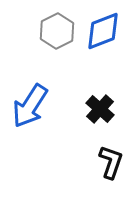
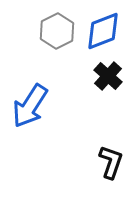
black cross: moved 8 px right, 33 px up
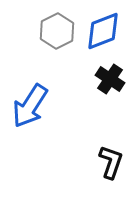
black cross: moved 2 px right, 3 px down; rotated 8 degrees counterclockwise
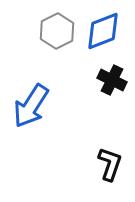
black cross: moved 2 px right, 1 px down; rotated 8 degrees counterclockwise
blue arrow: moved 1 px right
black L-shape: moved 1 px left, 2 px down
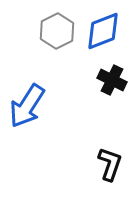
blue arrow: moved 4 px left
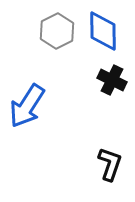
blue diamond: rotated 69 degrees counterclockwise
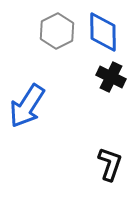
blue diamond: moved 1 px down
black cross: moved 1 px left, 3 px up
